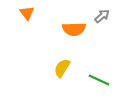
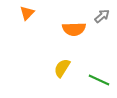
orange triangle: rotated 21 degrees clockwise
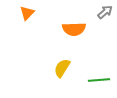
gray arrow: moved 3 px right, 4 px up
green line: rotated 30 degrees counterclockwise
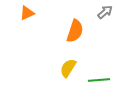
orange triangle: rotated 21 degrees clockwise
orange semicircle: moved 1 px right, 2 px down; rotated 70 degrees counterclockwise
yellow semicircle: moved 6 px right
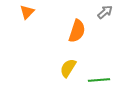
orange triangle: moved 1 px up; rotated 21 degrees counterclockwise
orange semicircle: moved 2 px right
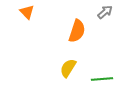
orange triangle: rotated 28 degrees counterclockwise
green line: moved 3 px right, 1 px up
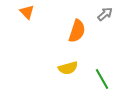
gray arrow: moved 2 px down
yellow semicircle: rotated 138 degrees counterclockwise
green line: rotated 65 degrees clockwise
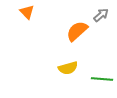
gray arrow: moved 4 px left, 1 px down
orange semicircle: rotated 150 degrees counterclockwise
green line: rotated 55 degrees counterclockwise
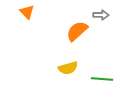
gray arrow: rotated 42 degrees clockwise
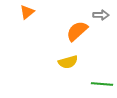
orange triangle: rotated 35 degrees clockwise
yellow semicircle: moved 6 px up
green line: moved 5 px down
